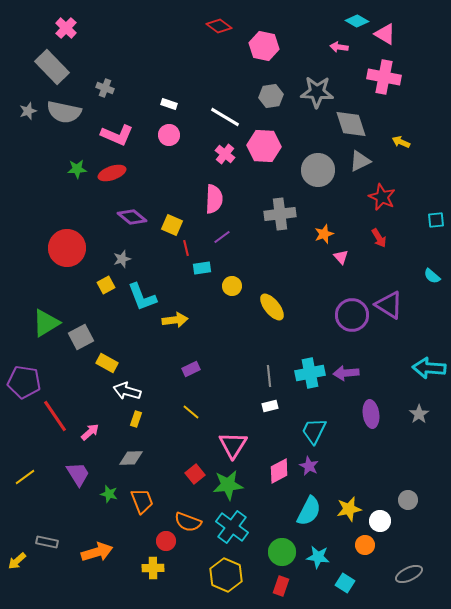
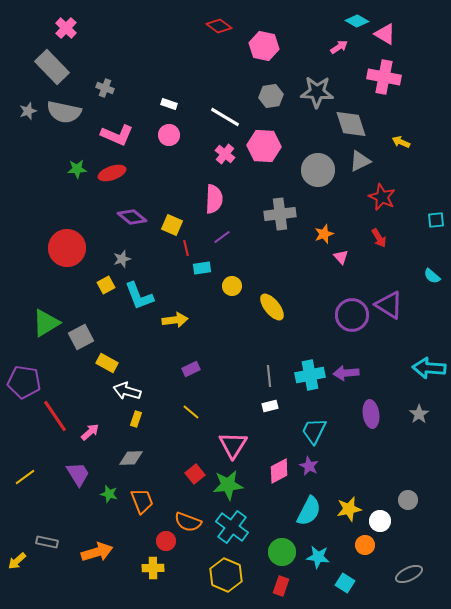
pink arrow at (339, 47): rotated 138 degrees clockwise
cyan L-shape at (142, 297): moved 3 px left, 1 px up
cyan cross at (310, 373): moved 2 px down
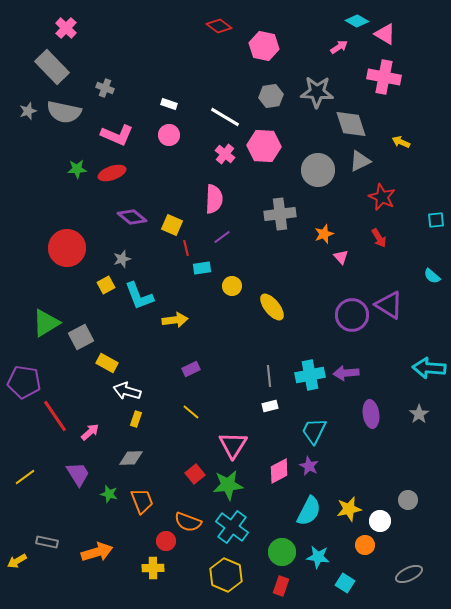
yellow arrow at (17, 561): rotated 12 degrees clockwise
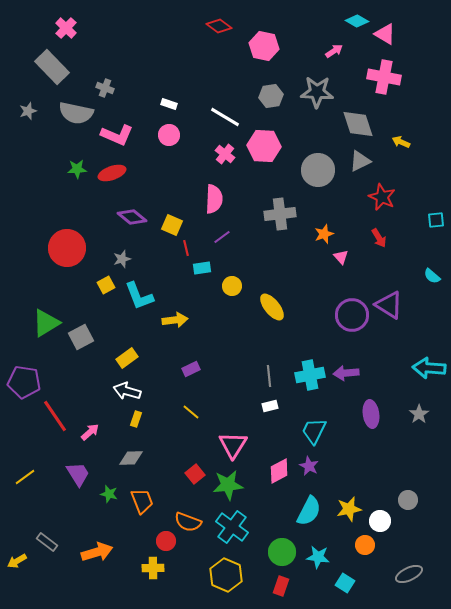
pink arrow at (339, 47): moved 5 px left, 4 px down
gray semicircle at (64, 112): moved 12 px right, 1 px down
gray diamond at (351, 124): moved 7 px right
yellow rectangle at (107, 363): moved 20 px right, 5 px up; rotated 65 degrees counterclockwise
gray rectangle at (47, 542): rotated 25 degrees clockwise
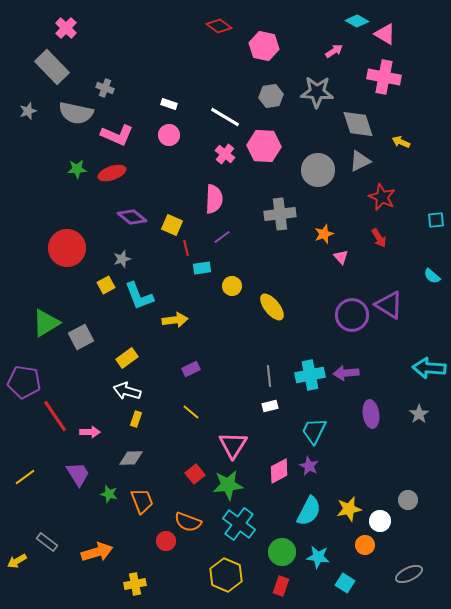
pink arrow at (90, 432): rotated 42 degrees clockwise
cyan cross at (232, 527): moved 7 px right, 3 px up
yellow cross at (153, 568): moved 18 px left, 16 px down; rotated 10 degrees counterclockwise
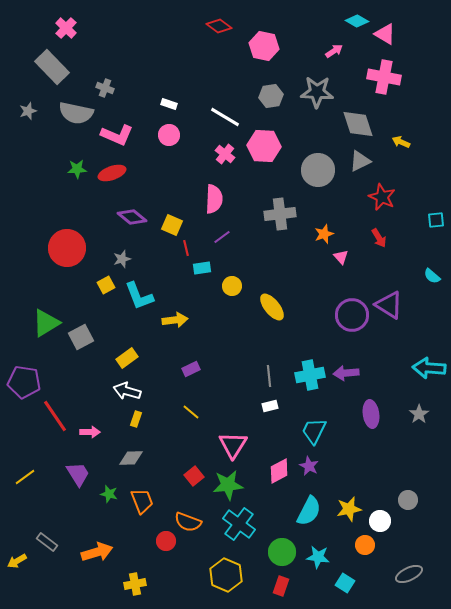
red square at (195, 474): moved 1 px left, 2 px down
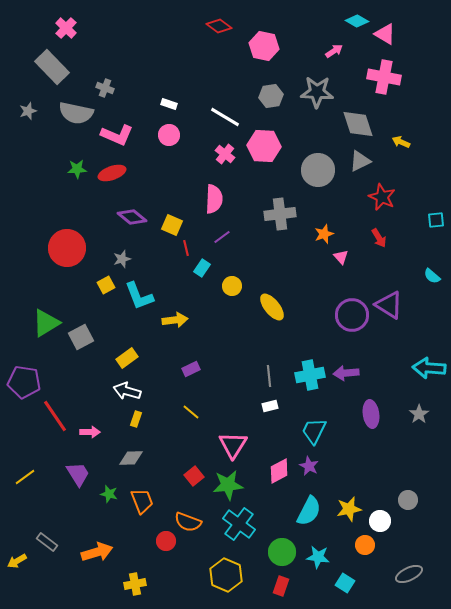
cyan rectangle at (202, 268): rotated 48 degrees counterclockwise
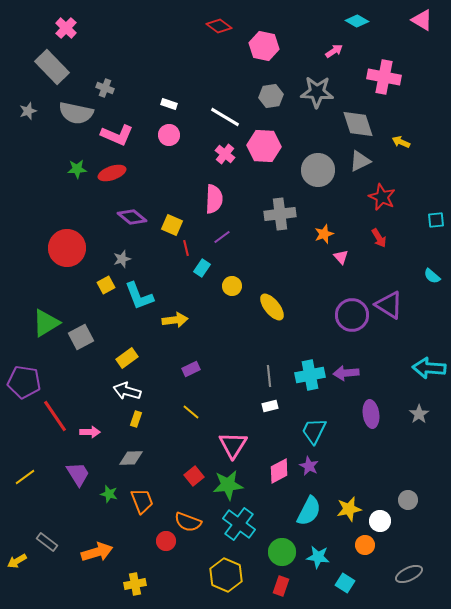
pink triangle at (385, 34): moved 37 px right, 14 px up
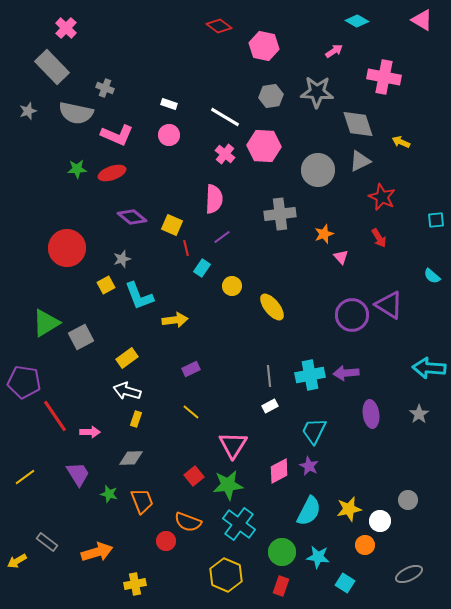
white rectangle at (270, 406): rotated 14 degrees counterclockwise
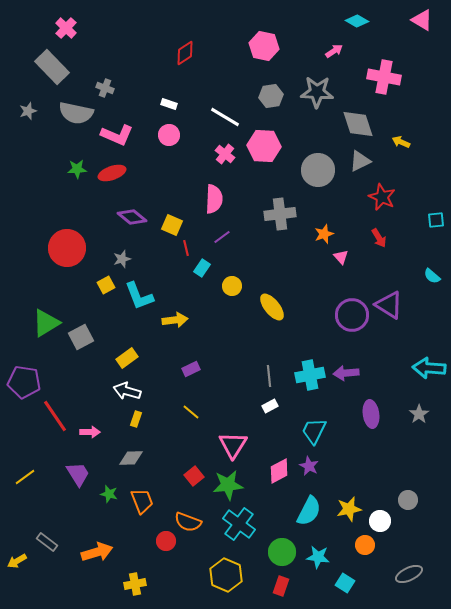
red diamond at (219, 26): moved 34 px left, 27 px down; rotated 70 degrees counterclockwise
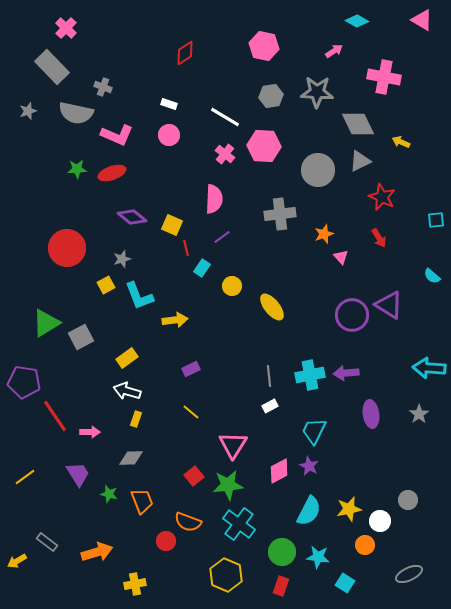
gray cross at (105, 88): moved 2 px left, 1 px up
gray diamond at (358, 124): rotated 8 degrees counterclockwise
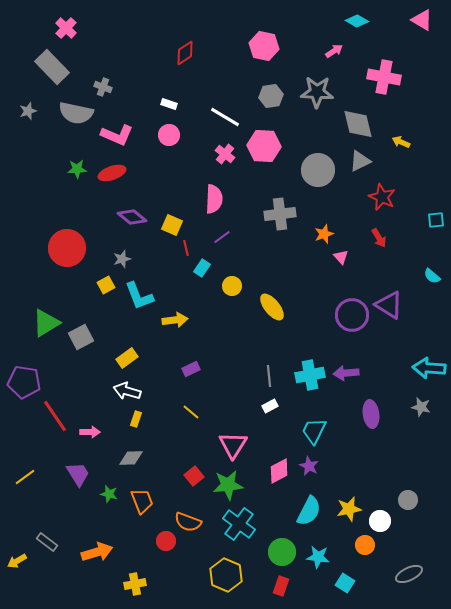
gray diamond at (358, 124): rotated 12 degrees clockwise
gray star at (419, 414): moved 2 px right, 7 px up; rotated 24 degrees counterclockwise
